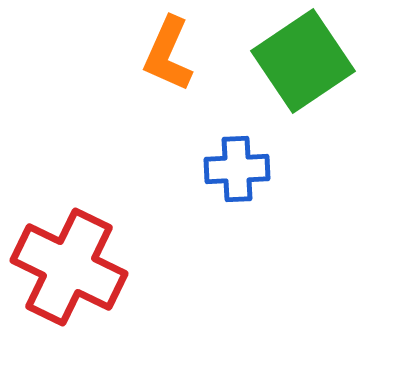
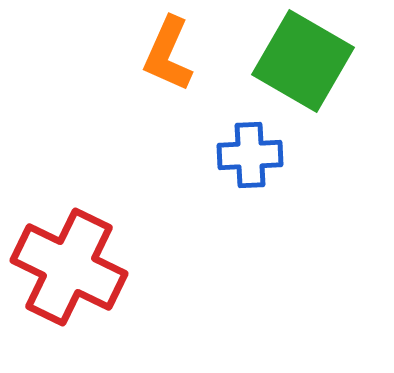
green square: rotated 26 degrees counterclockwise
blue cross: moved 13 px right, 14 px up
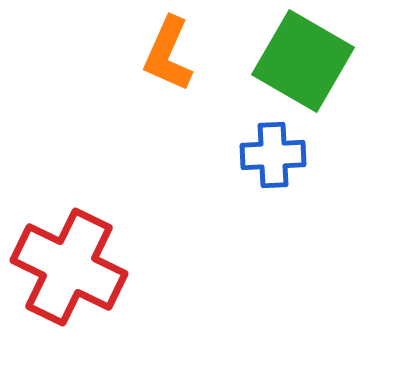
blue cross: moved 23 px right
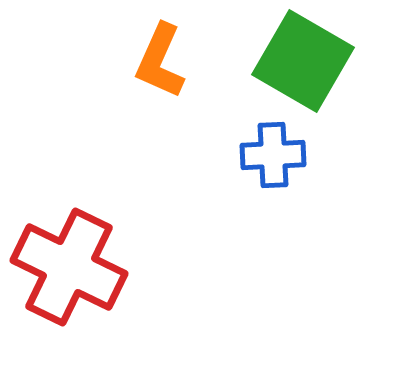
orange L-shape: moved 8 px left, 7 px down
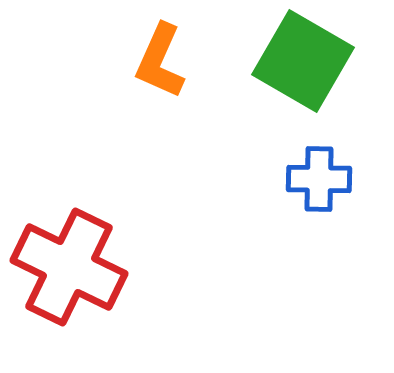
blue cross: moved 46 px right, 24 px down; rotated 4 degrees clockwise
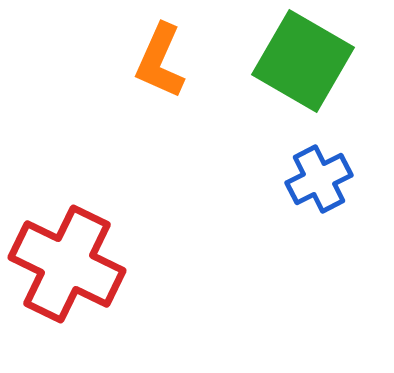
blue cross: rotated 28 degrees counterclockwise
red cross: moved 2 px left, 3 px up
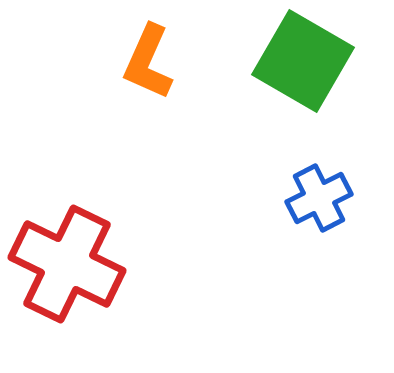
orange L-shape: moved 12 px left, 1 px down
blue cross: moved 19 px down
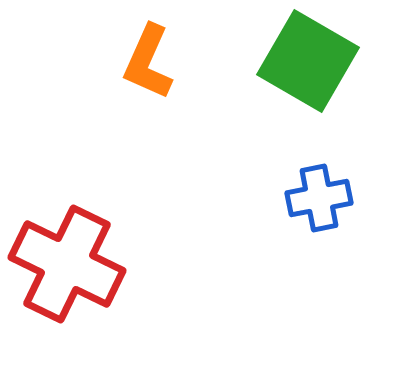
green square: moved 5 px right
blue cross: rotated 16 degrees clockwise
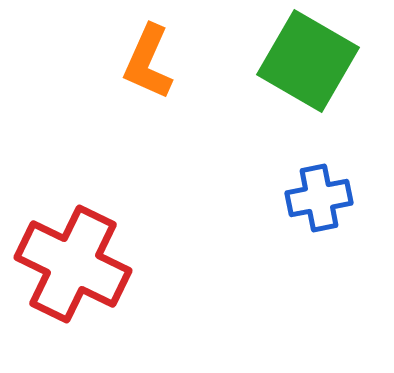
red cross: moved 6 px right
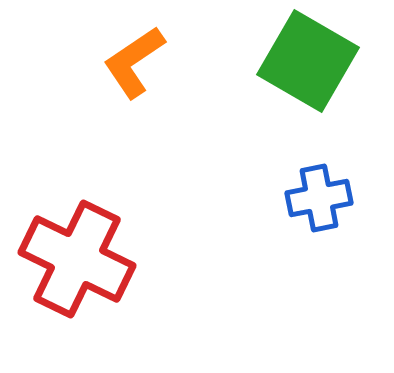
orange L-shape: moved 14 px left; rotated 32 degrees clockwise
red cross: moved 4 px right, 5 px up
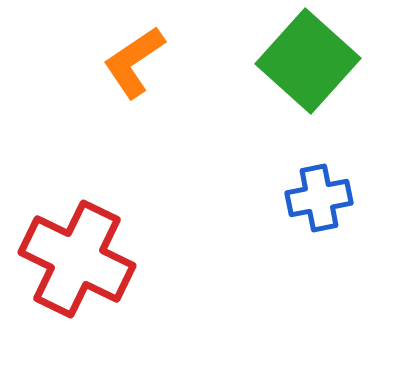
green square: rotated 12 degrees clockwise
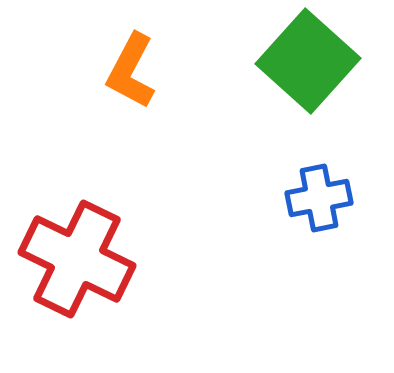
orange L-shape: moved 3 px left, 9 px down; rotated 28 degrees counterclockwise
